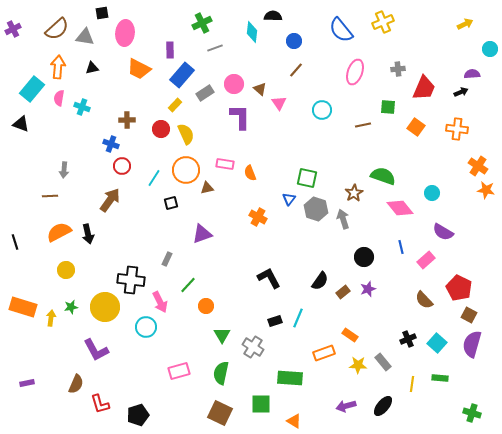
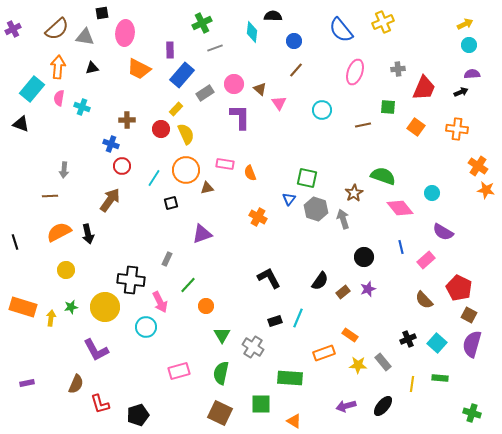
cyan circle at (490, 49): moved 21 px left, 4 px up
yellow rectangle at (175, 105): moved 1 px right, 4 px down
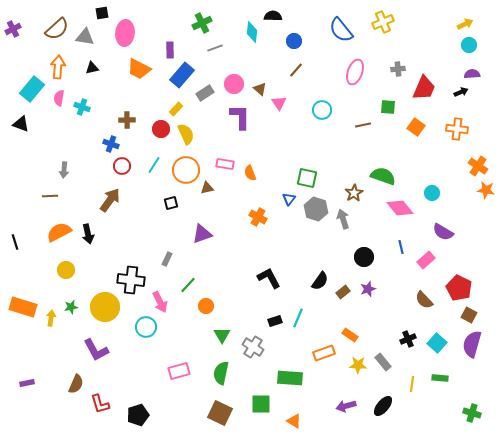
cyan line at (154, 178): moved 13 px up
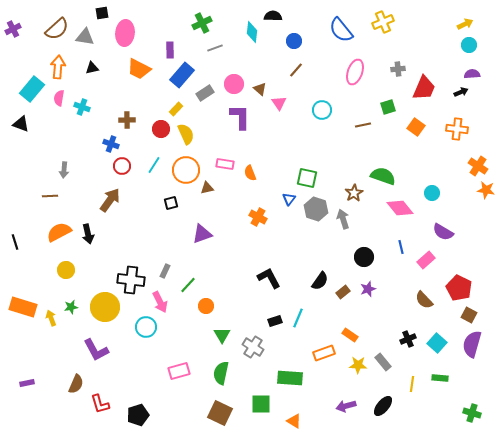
green square at (388, 107): rotated 21 degrees counterclockwise
gray rectangle at (167, 259): moved 2 px left, 12 px down
yellow arrow at (51, 318): rotated 28 degrees counterclockwise
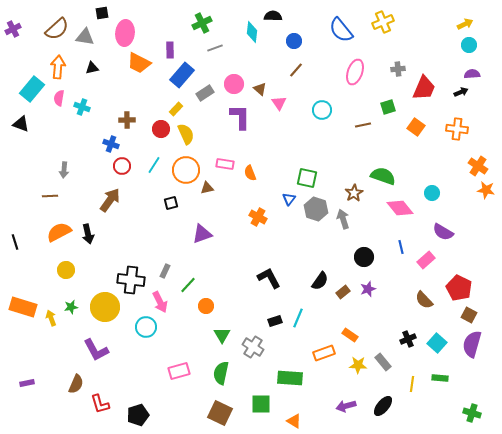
orange trapezoid at (139, 69): moved 6 px up
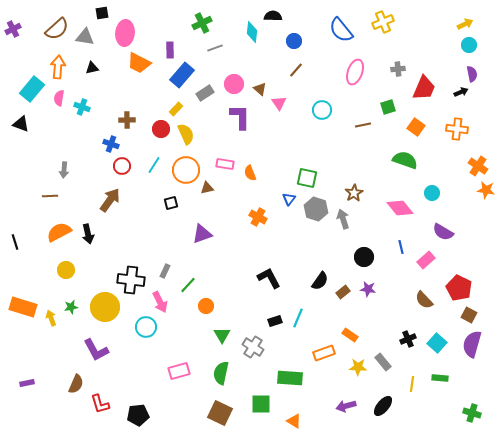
purple semicircle at (472, 74): rotated 84 degrees clockwise
green semicircle at (383, 176): moved 22 px right, 16 px up
purple star at (368, 289): rotated 28 degrees clockwise
yellow star at (358, 365): moved 2 px down
black pentagon at (138, 415): rotated 10 degrees clockwise
